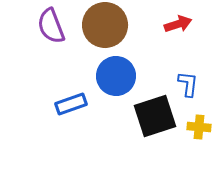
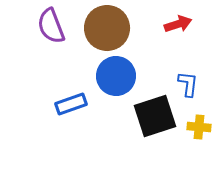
brown circle: moved 2 px right, 3 px down
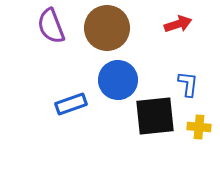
blue circle: moved 2 px right, 4 px down
black square: rotated 12 degrees clockwise
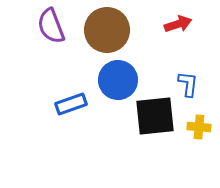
brown circle: moved 2 px down
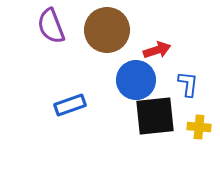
red arrow: moved 21 px left, 26 px down
blue circle: moved 18 px right
blue rectangle: moved 1 px left, 1 px down
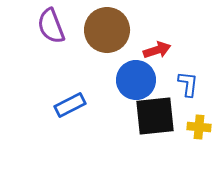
blue rectangle: rotated 8 degrees counterclockwise
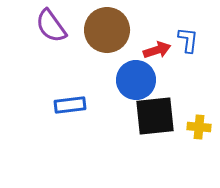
purple semicircle: rotated 15 degrees counterclockwise
blue L-shape: moved 44 px up
blue rectangle: rotated 20 degrees clockwise
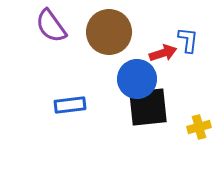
brown circle: moved 2 px right, 2 px down
red arrow: moved 6 px right, 3 px down
blue circle: moved 1 px right, 1 px up
black square: moved 7 px left, 9 px up
yellow cross: rotated 20 degrees counterclockwise
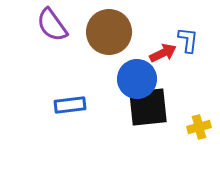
purple semicircle: moved 1 px right, 1 px up
red arrow: rotated 8 degrees counterclockwise
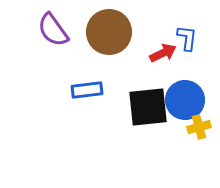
purple semicircle: moved 1 px right, 5 px down
blue L-shape: moved 1 px left, 2 px up
blue circle: moved 48 px right, 21 px down
blue rectangle: moved 17 px right, 15 px up
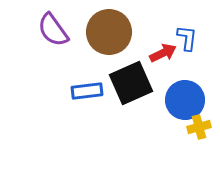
blue rectangle: moved 1 px down
black square: moved 17 px left, 24 px up; rotated 18 degrees counterclockwise
